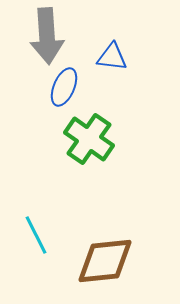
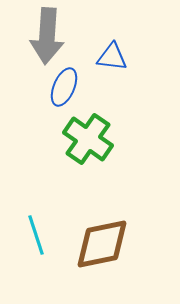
gray arrow: rotated 8 degrees clockwise
green cross: moved 1 px left
cyan line: rotated 9 degrees clockwise
brown diamond: moved 3 px left, 17 px up; rotated 6 degrees counterclockwise
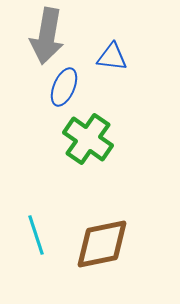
gray arrow: rotated 6 degrees clockwise
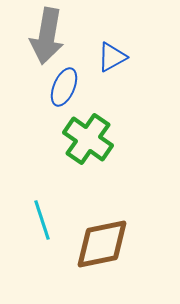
blue triangle: rotated 36 degrees counterclockwise
cyan line: moved 6 px right, 15 px up
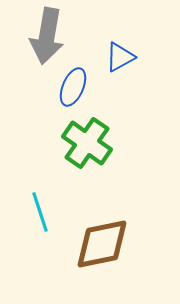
blue triangle: moved 8 px right
blue ellipse: moved 9 px right
green cross: moved 1 px left, 4 px down
cyan line: moved 2 px left, 8 px up
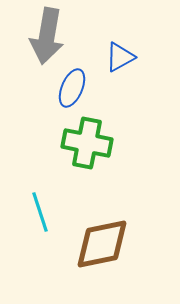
blue ellipse: moved 1 px left, 1 px down
green cross: rotated 24 degrees counterclockwise
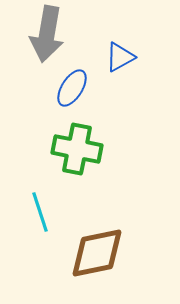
gray arrow: moved 2 px up
blue ellipse: rotated 9 degrees clockwise
green cross: moved 10 px left, 6 px down
brown diamond: moved 5 px left, 9 px down
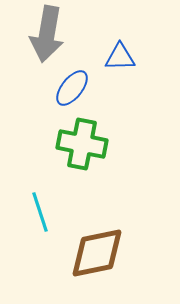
blue triangle: rotated 28 degrees clockwise
blue ellipse: rotated 6 degrees clockwise
green cross: moved 5 px right, 5 px up
